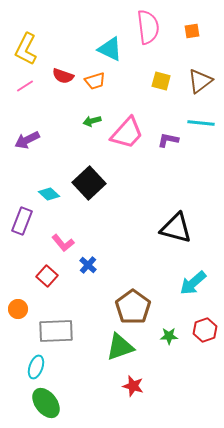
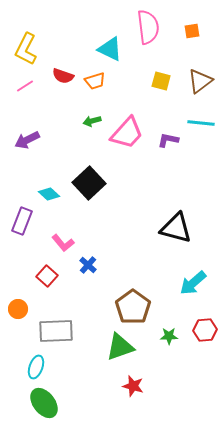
red hexagon: rotated 15 degrees clockwise
green ellipse: moved 2 px left
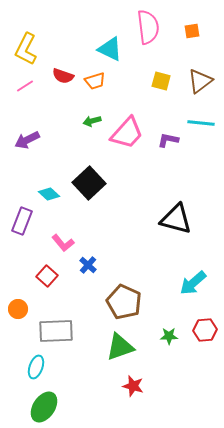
black triangle: moved 9 px up
brown pentagon: moved 9 px left, 5 px up; rotated 12 degrees counterclockwise
green ellipse: moved 4 px down; rotated 72 degrees clockwise
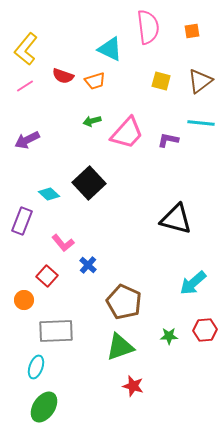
yellow L-shape: rotated 12 degrees clockwise
orange circle: moved 6 px right, 9 px up
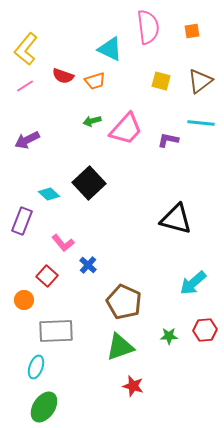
pink trapezoid: moved 1 px left, 4 px up
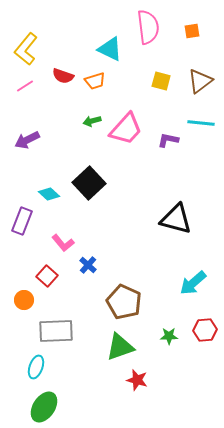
red star: moved 4 px right, 6 px up
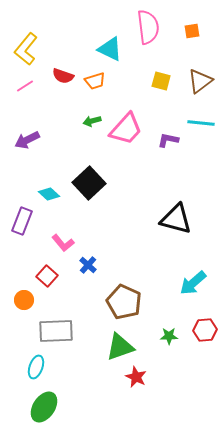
red star: moved 1 px left, 3 px up; rotated 10 degrees clockwise
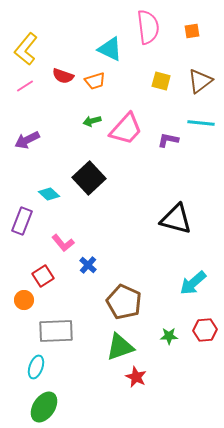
black square: moved 5 px up
red square: moved 4 px left; rotated 15 degrees clockwise
